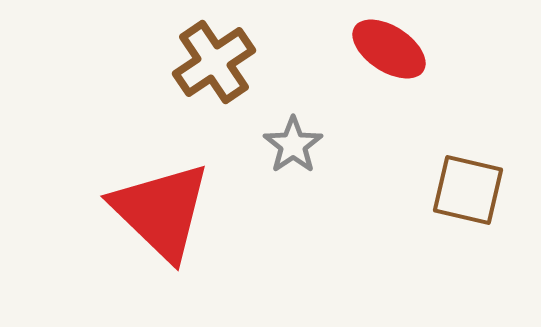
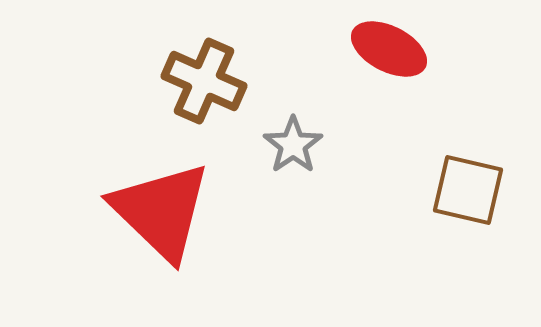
red ellipse: rotated 6 degrees counterclockwise
brown cross: moved 10 px left, 19 px down; rotated 32 degrees counterclockwise
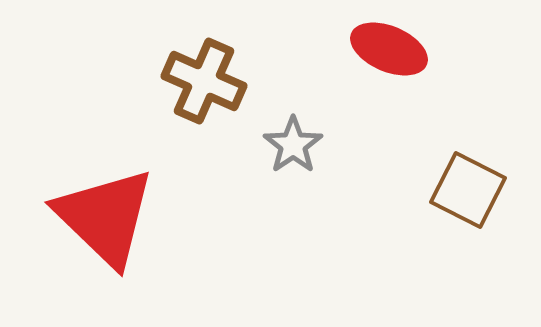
red ellipse: rotated 4 degrees counterclockwise
brown square: rotated 14 degrees clockwise
red triangle: moved 56 px left, 6 px down
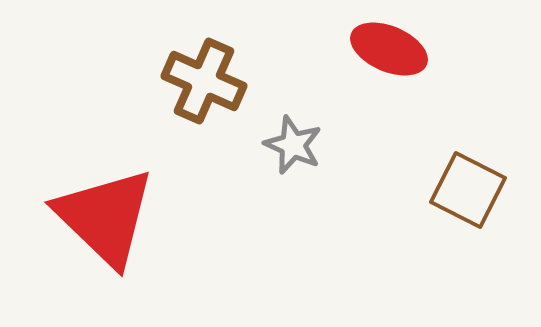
gray star: rotated 14 degrees counterclockwise
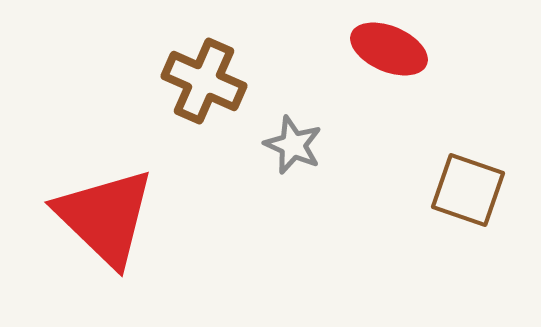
brown square: rotated 8 degrees counterclockwise
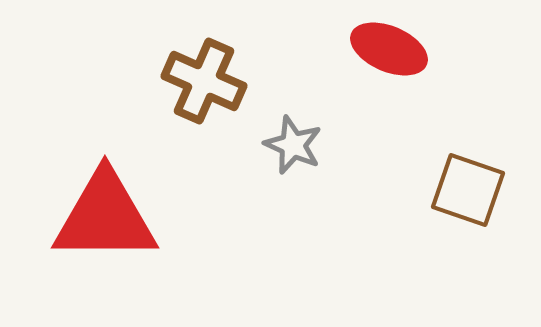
red triangle: rotated 44 degrees counterclockwise
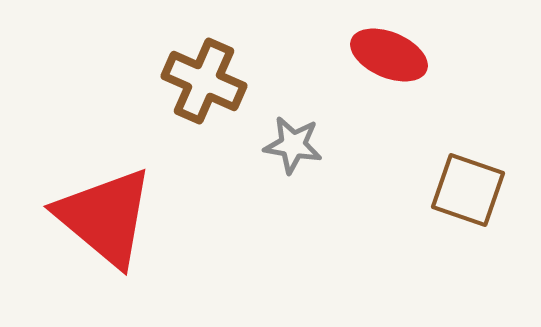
red ellipse: moved 6 px down
gray star: rotated 14 degrees counterclockwise
red triangle: rotated 40 degrees clockwise
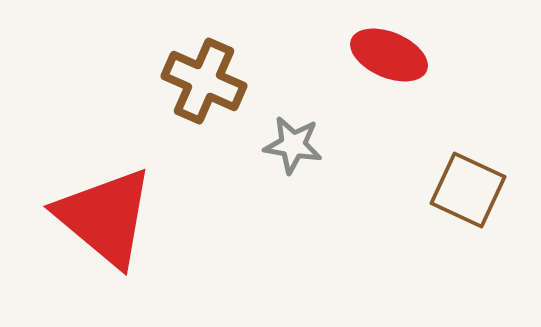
brown square: rotated 6 degrees clockwise
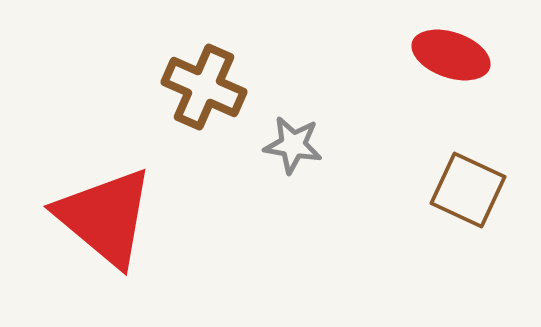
red ellipse: moved 62 px right; rotated 4 degrees counterclockwise
brown cross: moved 6 px down
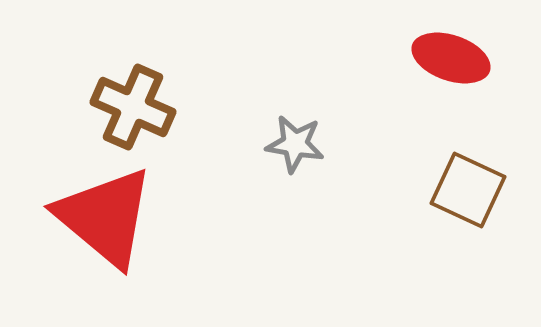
red ellipse: moved 3 px down
brown cross: moved 71 px left, 20 px down
gray star: moved 2 px right, 1 px up
